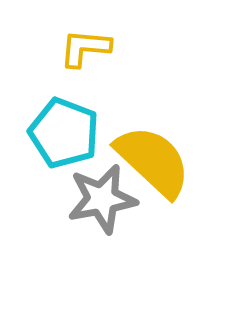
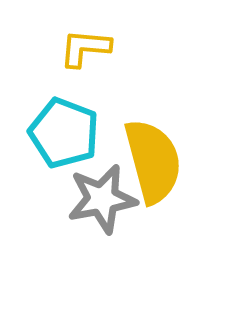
yellow semicircle: rotated 32 degrees clockwise
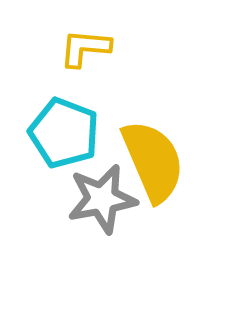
yellow semicircle: rotated 8 degrees counterclockwise
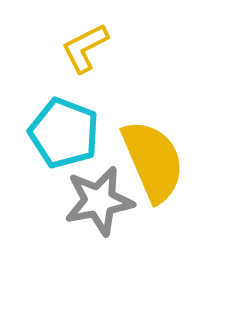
yellow L-shape: rotated 32 degrees counterclockwise
gray star: moved 3 px left, 2 px down
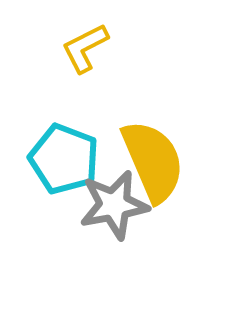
cyan pentagon: moved 26 px down
gray star: moved 15 px right, 4 px down
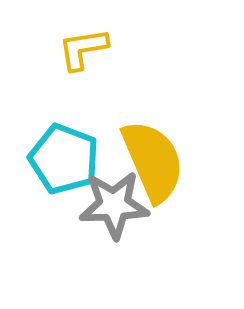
yellow L-shape: moved 2 px left, 1 px down; rotated 18 degrees clockwise
gray star: rotated 8 degrees clockwise
